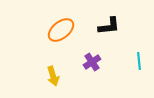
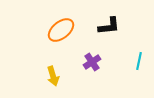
cyan line: rotated 18 degrees clockwise
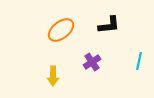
black L-shape: moved 1 px up
yellow arrow: rotated 18 degrees clockwise
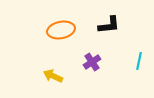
orange ellipse: rotated 28 degrees clockwise
yellow arrow: rotated 114 degrees clockwise
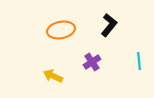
black L-shape: rotated 45 degrees counterclockwise
cyan line: rotated 18 degrees counterclockwise
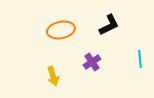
black L-shape: rotated 25 degrees clockwise
cyan line: moved 1 px right, 2 px up
yellow arrow: rotated 132 degrees counterclockwise
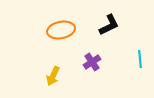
yellow arrow: rotated 42 degrees clockwise
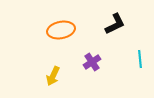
black L-shape: moved 6 px right, 1 px up
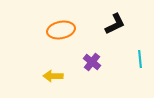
purple cross: rotated 18 degrees counterclockwise
yellow arrow: rotated 66 degrees clockwise
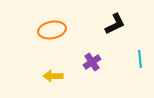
orange ellipse: moved 9 px left
purple cross: rotated 18 degrees clockwise
